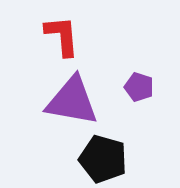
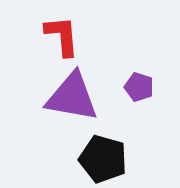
purple triangle: moved 4 px up
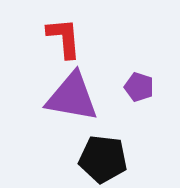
red L-shape: moved 2 px right, 2 px down
black pentagon: rotated 9 degrees counterclockwise
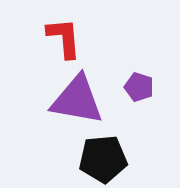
purple triangle: moved 5 px right, 3 px down
black pentagon: rotated 12 degrees counterclockwise
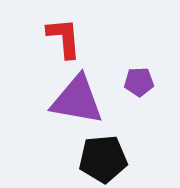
purple pentagon: moved 5 px up; rotated 20 degrees counterclockwise
